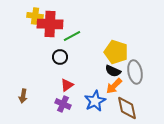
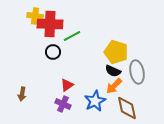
black circle: moved 7 px left, 5 px up
gray ellipse: moved 2 px right
brown arrow: moved 1 px left, 2 px up
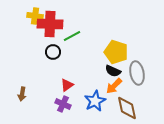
gray ellipse: moved 1 px down
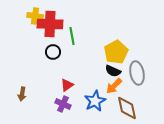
green line: rotated 72 degrees counterclockwise
yellow pentagon: rotated 25 degrees clockwise
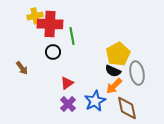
yellow cross: rotated 21 degrees counterclockwise
yellow pentagon: moved 2 px right, 2 px down
red triangle: moved 2 px up
brown arrow: moved 26 px up; rotated 48 degrees counterclockwise
purple cross: moved 5 px right; rotated 21 degrees clockwise
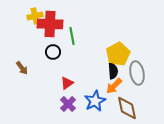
black semicircle: rotated 119 degrees counterclockwise
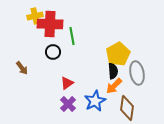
brown diamond: rotated 20 degrees clockwise
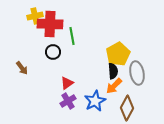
purple cross: moved 3 px up; rotated 14 degrees clockwise
brown diamond: rotated 20 degrees clockwise
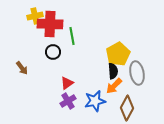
blue star: rotated 15 degrees clockwise
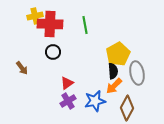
green line: moved 13 px right, 11 px up
